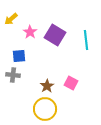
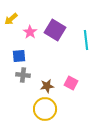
purple square: moved 5 px up
gray cross: moved 10 px right
brown star: rotated 24 degrees clockwise
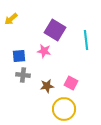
pink star: moved 14 px right, 19 px down; rotated 24 degrees counterclockwise
yellow circle: moved 19 px right
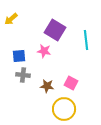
brown star: rotated 16 degrees clockwise
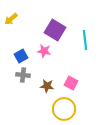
cyan line: moved 1 px left
blue square: moved 2 px right; rotated 24 degrees counterclockwise
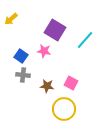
cyan line: rotated 48 degrees clockwise
blue square: rotated 24 degrees counterclockwise
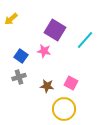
gray cross: moved 4 px left, 2 px down; rotated 24 degrees counterclockwise
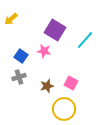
brown star: rotated 24 degrees counterclockwise
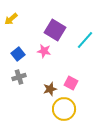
blue square: moved 3 px left, 2 px up; rotated 16 degrees clockwise
brown star: moved 3 px right, 3 px down
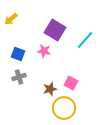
blue square: rotated 32 degrees counterclockwise
yellow circle: moved 1 px up
